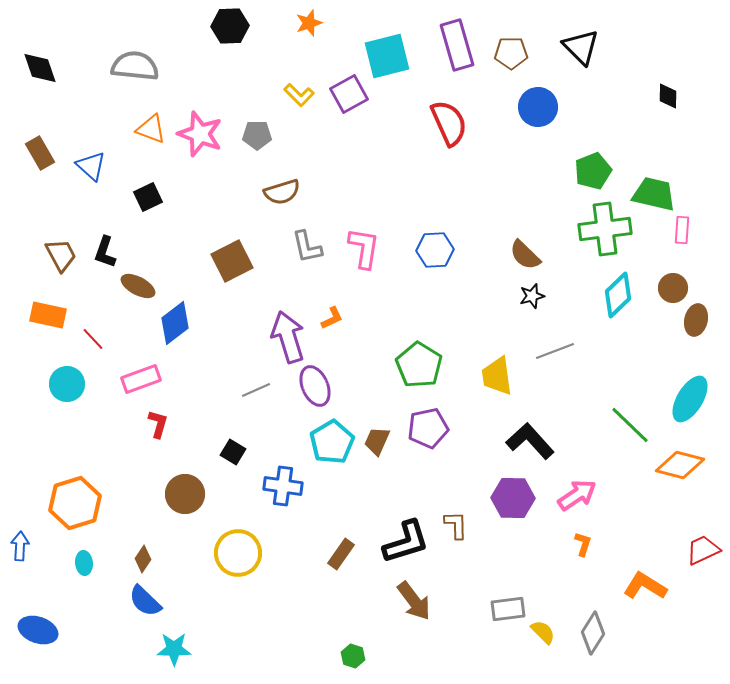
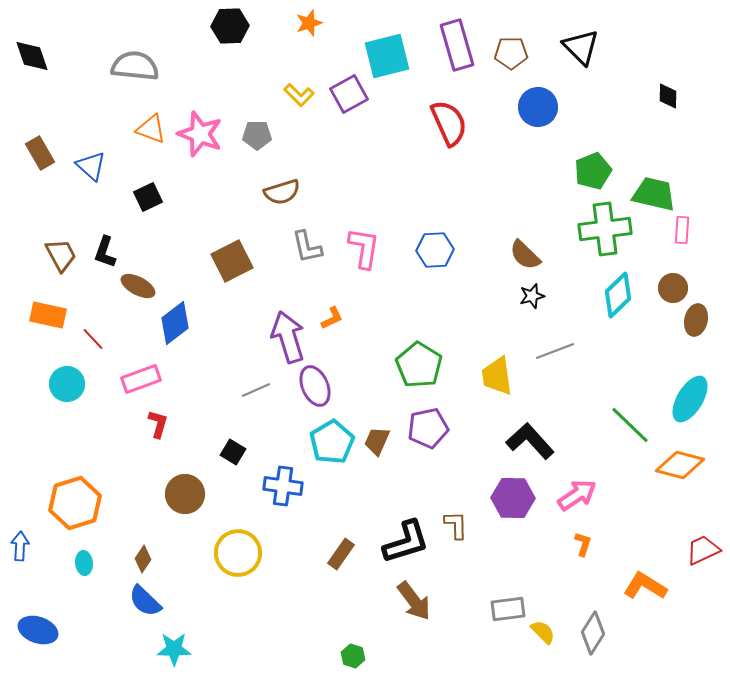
black diamond at (40, 68): moved 8 px left, 12 px up
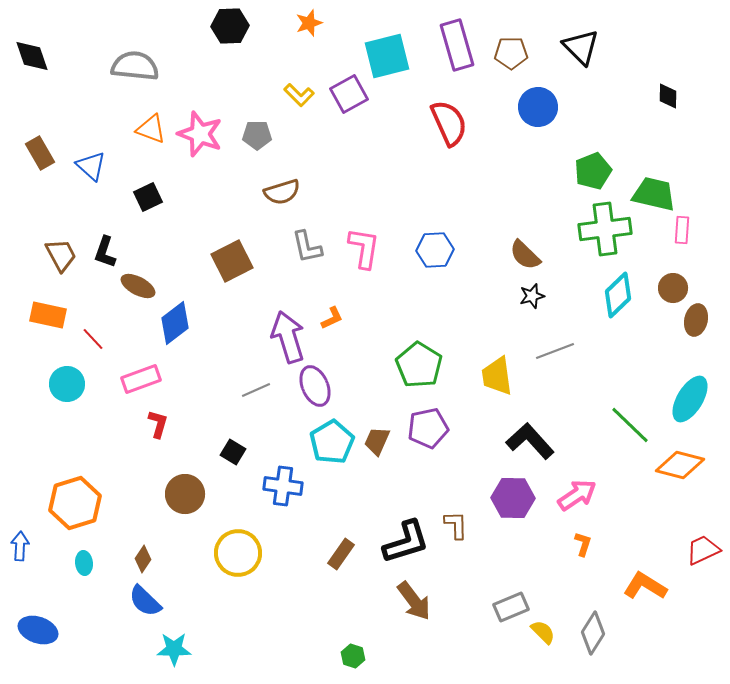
gray rectangle at (508, 609): moved 3 px right, 2 px up; rotated 16 degrees counterclockwise
